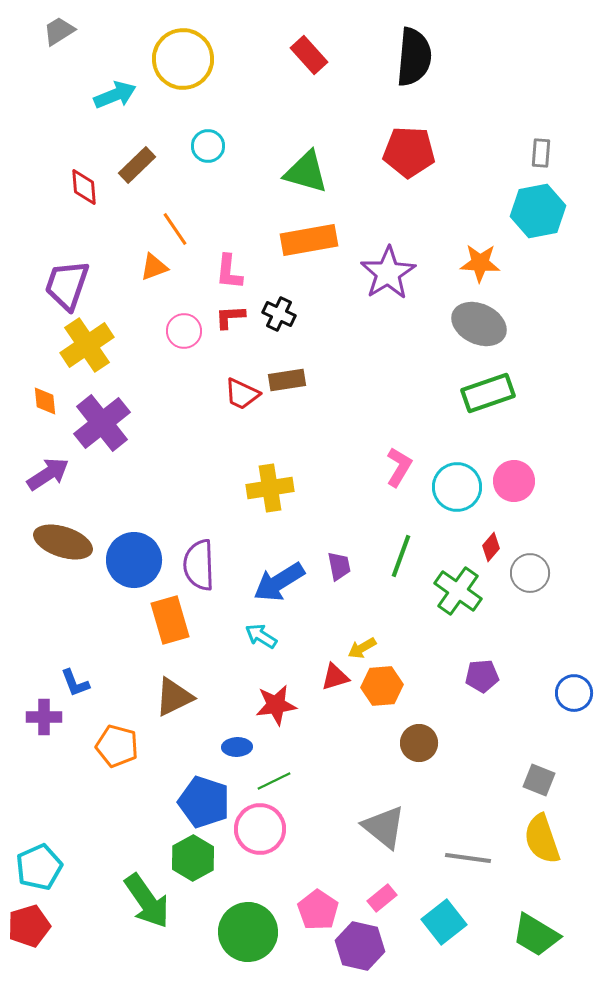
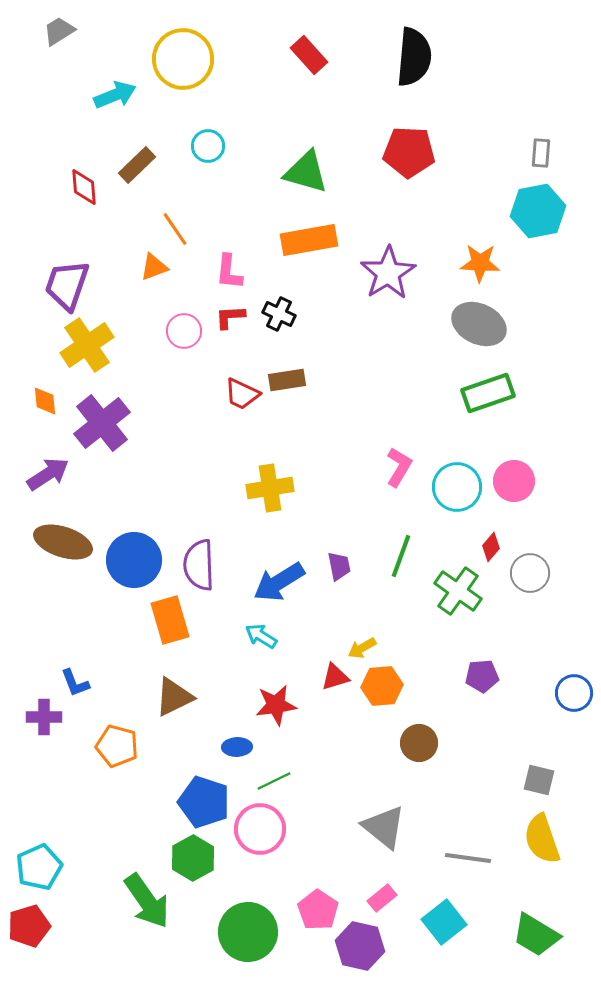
gray square at (539, 780): rotated 8 degrees counterclockwise
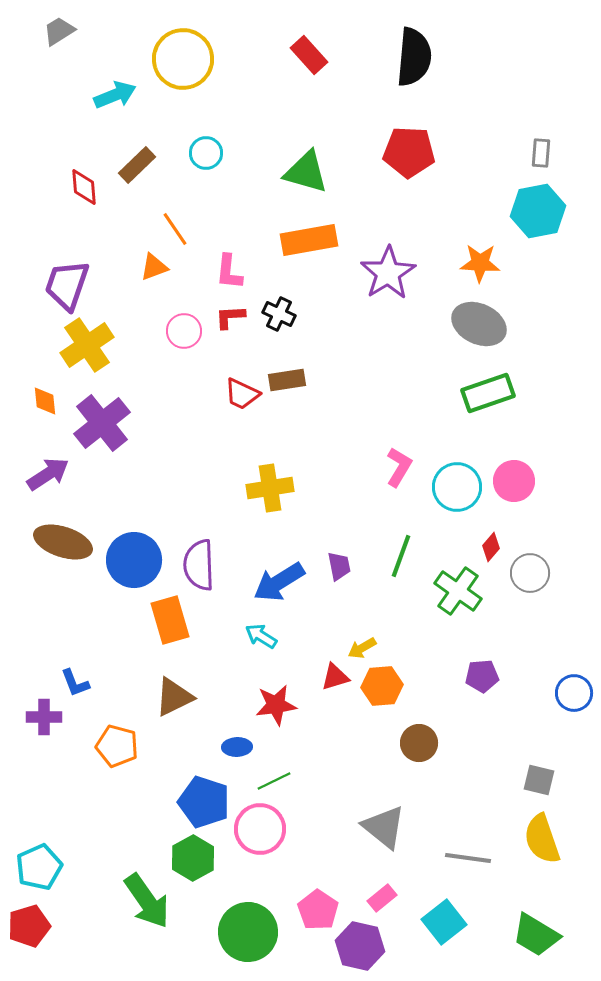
cyan circle at (208, 146): moved 2 px left, 7 px down
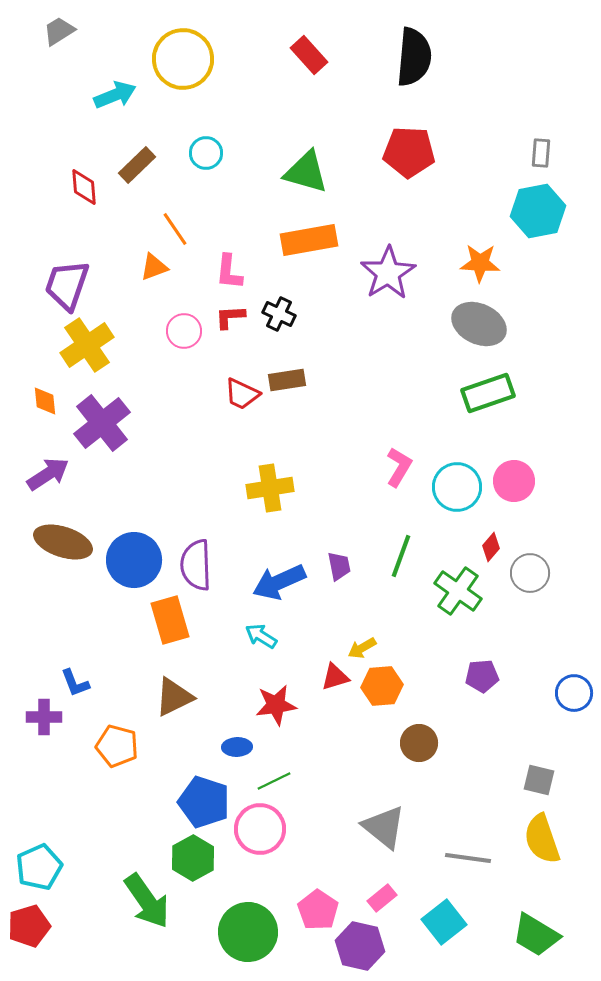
purple semicircle at (199, 565): moved 3 px left
blue arrow at (279, 582): rotated 8 degrees clockwise
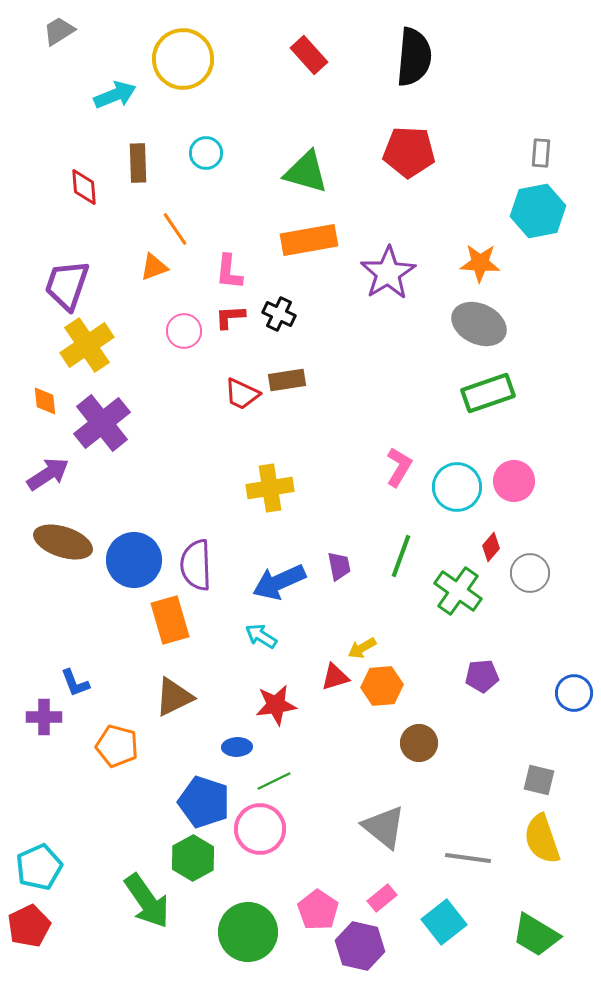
brown rectangle at (137, 165): moved 1 px right, 2 px up; rotated 48 degrees counterclockwise
red pentagon at (29, 926): rotated 9 degrees counterclockwise
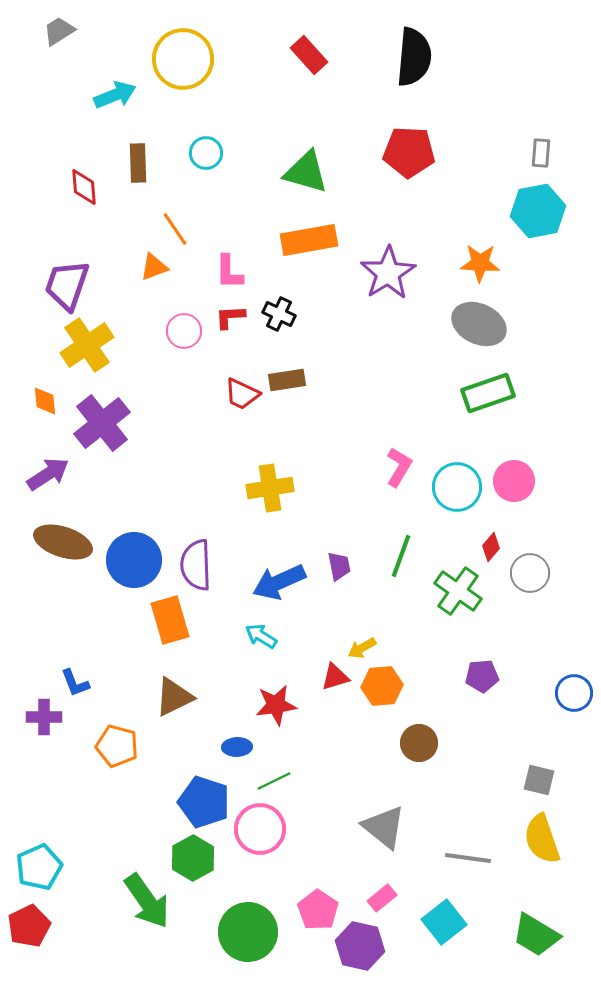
pink L-shape at (229, 272): rotated 6 degrees counterclockwise
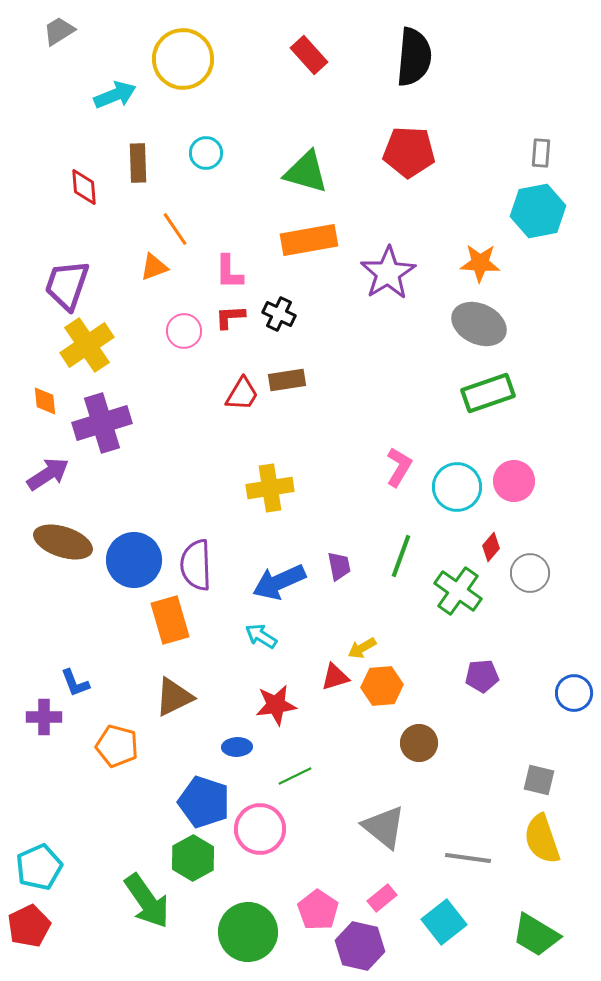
red trapezoid at (242, 394): rotated 84 degrees counterclockwise
purple cross at (102, 423): rotated 22 degrees clockwise
green line at (274, 781): moved 21 px right, 5 px up
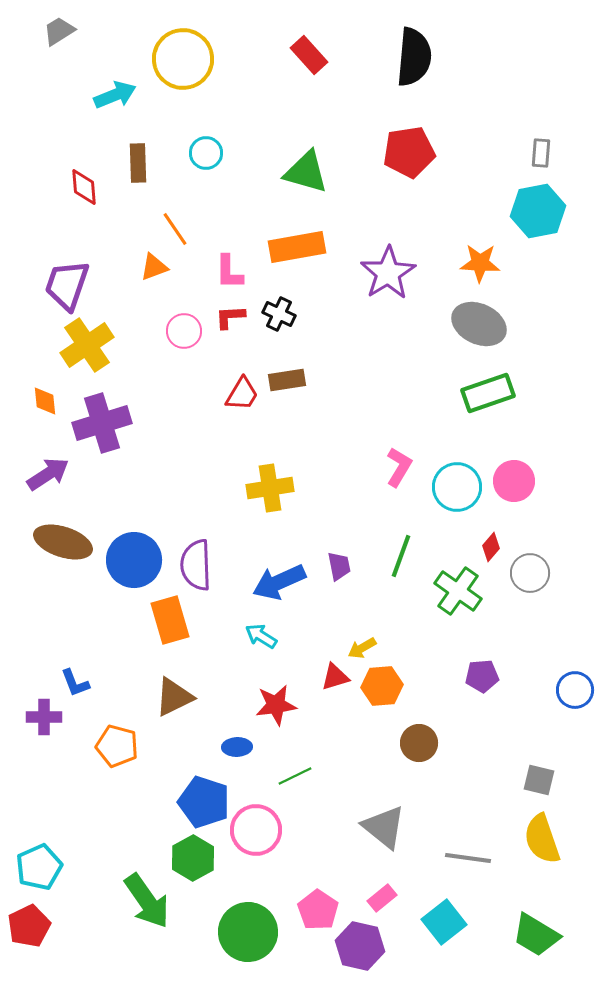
red pentagon at (409, 152): rotated 12 degrees counterclockwise
orange rectangle at (309, 240): moved 12 px left, 7 px down
blue circle at (574, 693): moved 1 px right, 3 px up
pink circle at (260, 829): moved 4 px left, 1 px down
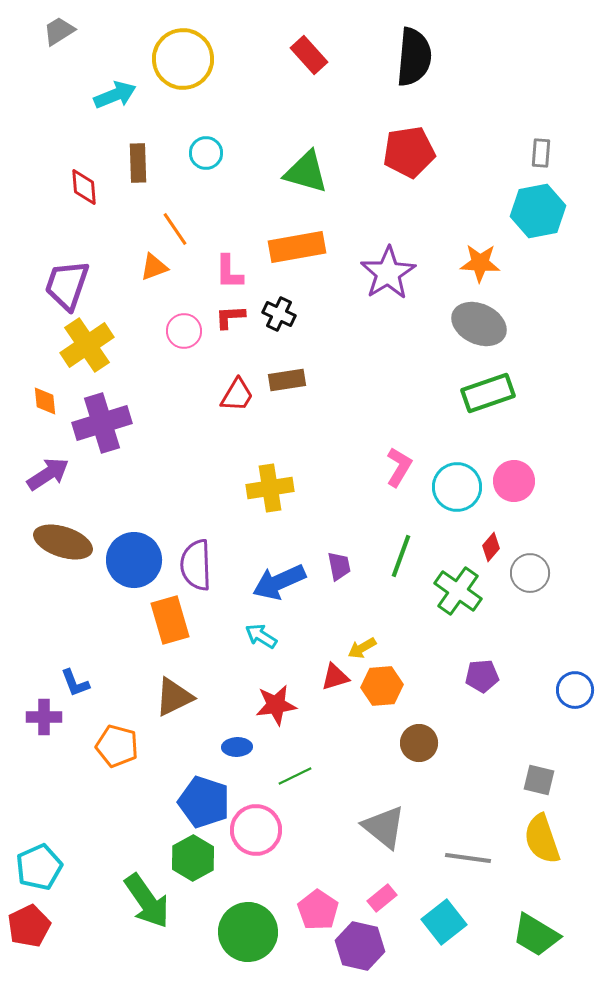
red trapezoid at (242, 394): moved 5 px left, 1 px down
